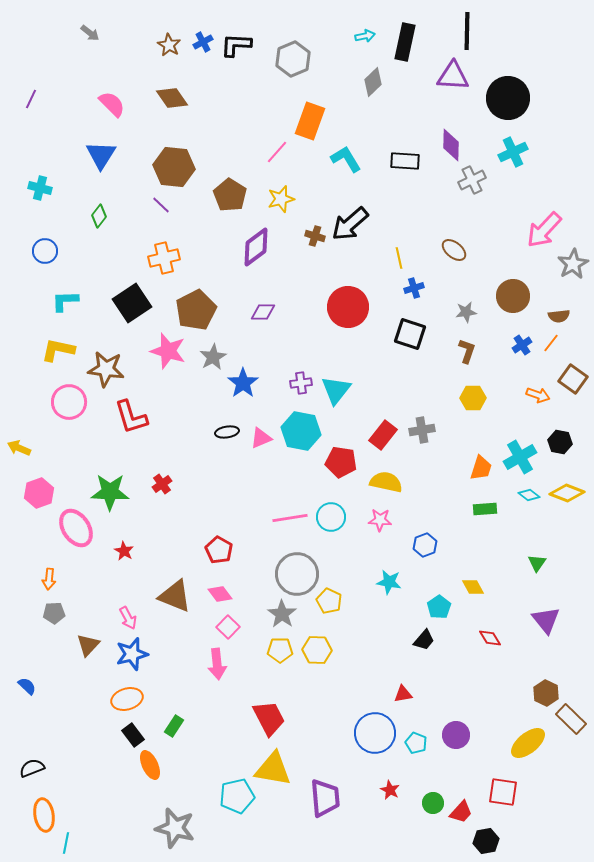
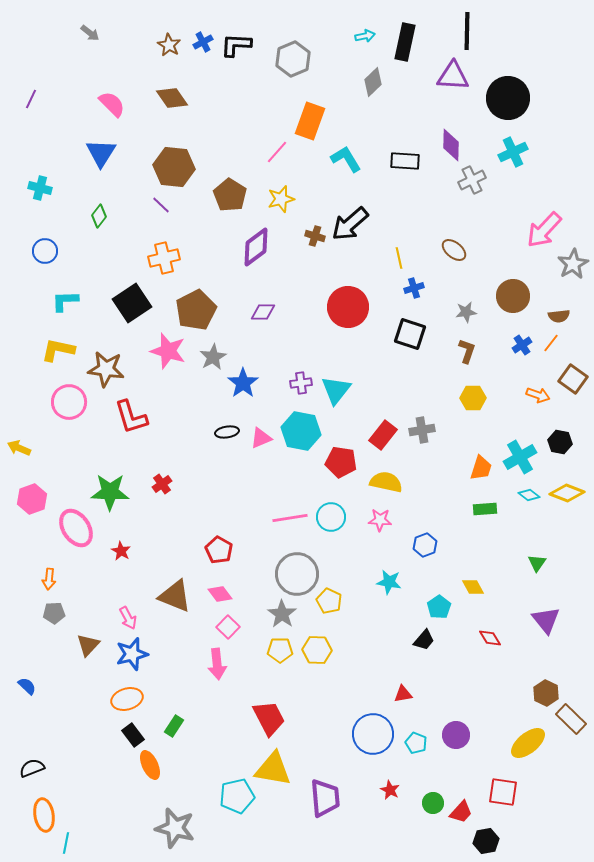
blue triangle at (101, 155): moved 2 px up
pink hexagon at (39, 493): moved 7 px left, 6 px down
red star at (124, 551): moved 3 px left
blue circle at (375, 733): moved 2 px left, 1 px down
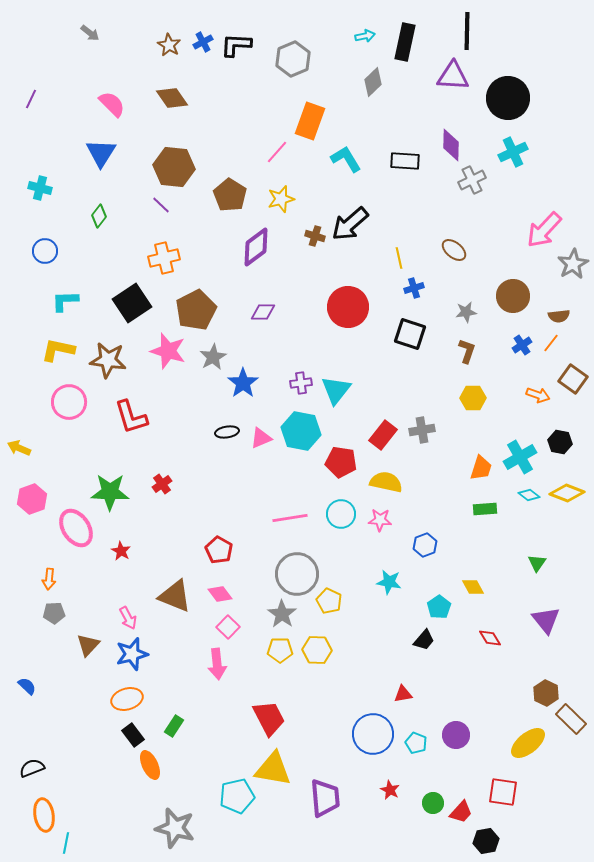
brown star at (106, 369): moved 2 px right, 9 px up
cyan circle at (331, 517): moved 10 px right, 3 px up
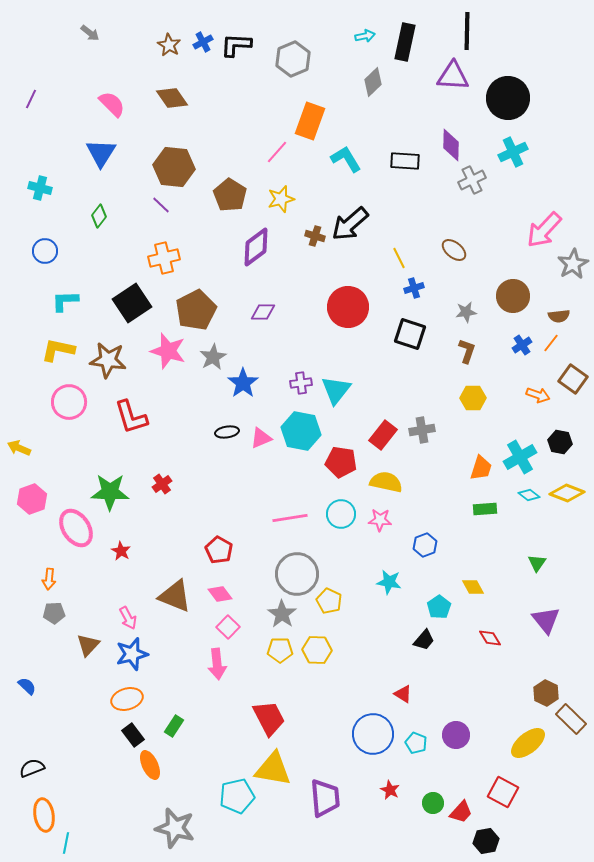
yellow line at (399, 258): rotated 15 degrees counterclockwise
red triangle at (403, 694): rotated 42 degrees clockwise
red square at (503, 792): rotated 20 degrees clockwise
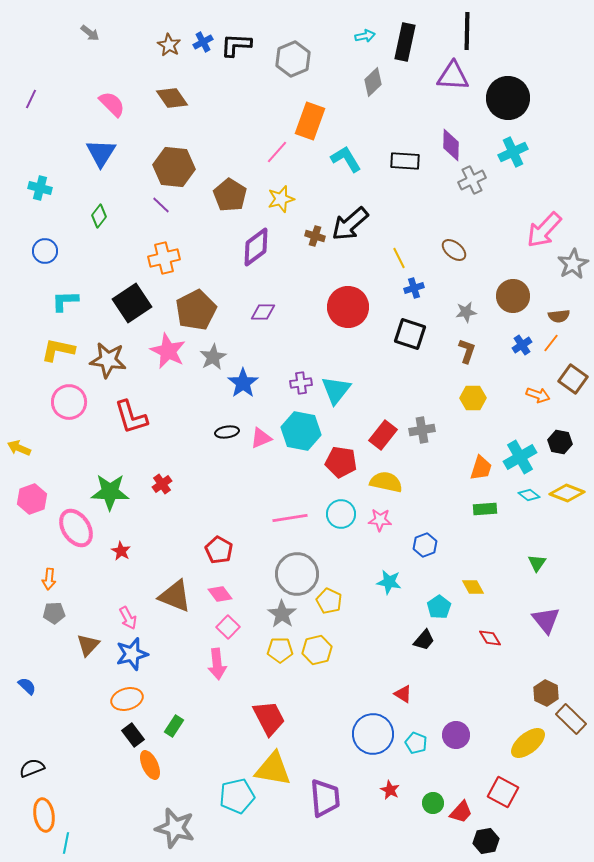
pink star at (168, 351): rotated 9 degrees clockwise
yellow hexagon at (317, 650): rotated 16 degrees counterclockwise
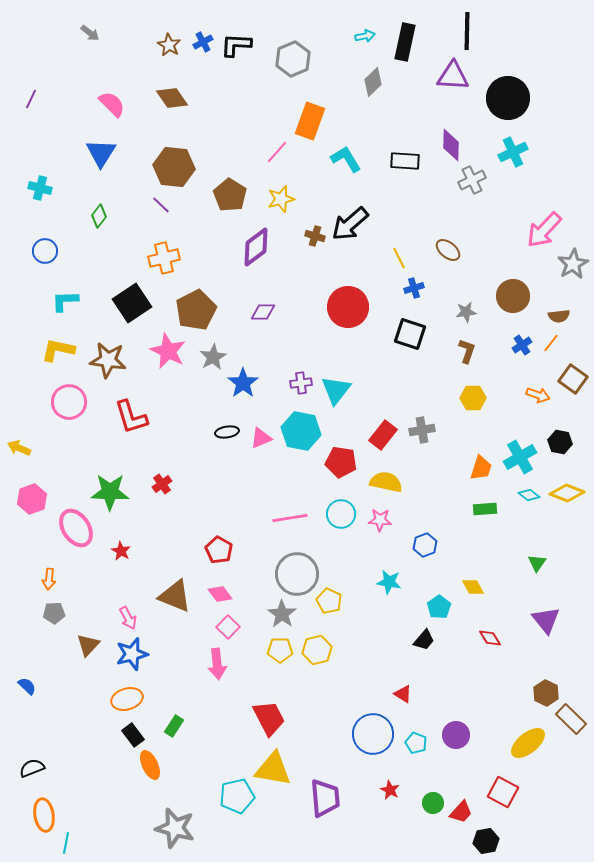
brown ellipse at (454, 250): moved 6 px left
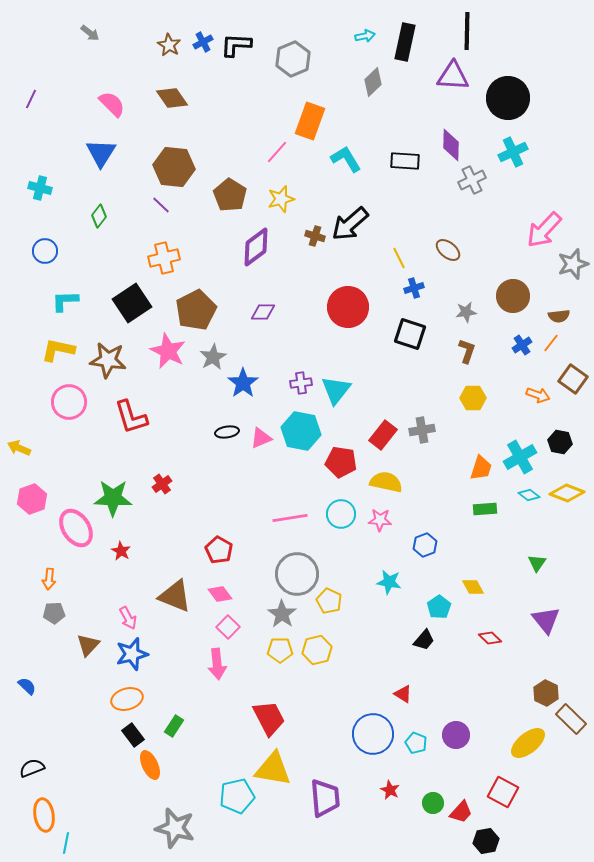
gray star at (573, 264): rotated 12 degrees clockwise
green star at (110, 492): moved 3 px right, 6 px down
red diamond at (490, 638): rotated 15 degrees counterclockwise
